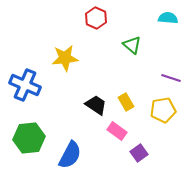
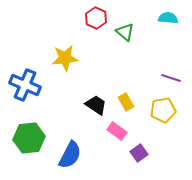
green triangle: moved 7 px left, 13 px up
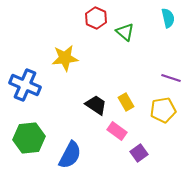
cyan semicircle: rotated 72 degrees clockwise
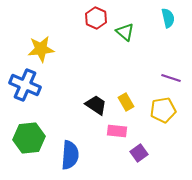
yellow star: moved 24 px left, 9 px up
pink rectangle: rotated 30 degrees counterclockwise
blue semicircle: rotated 24 degrees counterclockwise
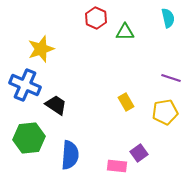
green triangle: rotated 42 degrees counterclockwise
yellow star: rotated 12 degrees counterclockwise
black trapezoid: moved 40 px left
yellow pentagon: moved 2 px right, 2 px down
pink rectangle: moved 35 px down
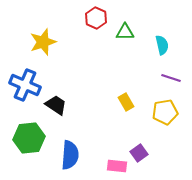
cyan semicircle: moved 6 px left, 27 px down
yellow star: moved 2 px right, 7 px up
